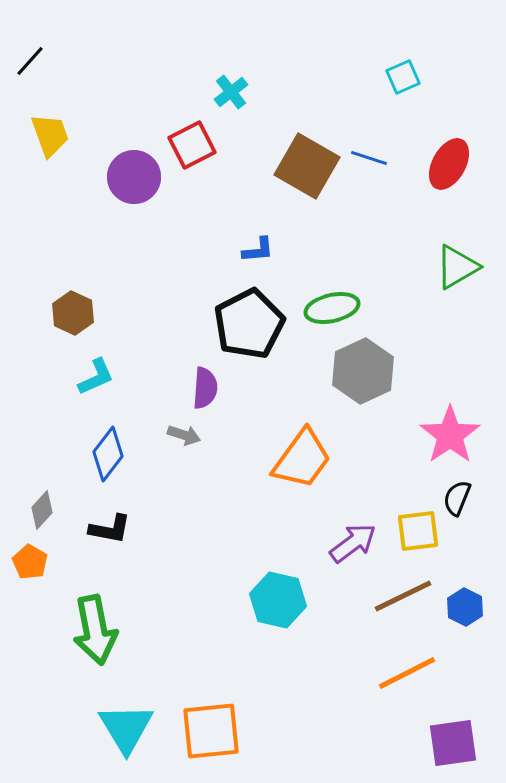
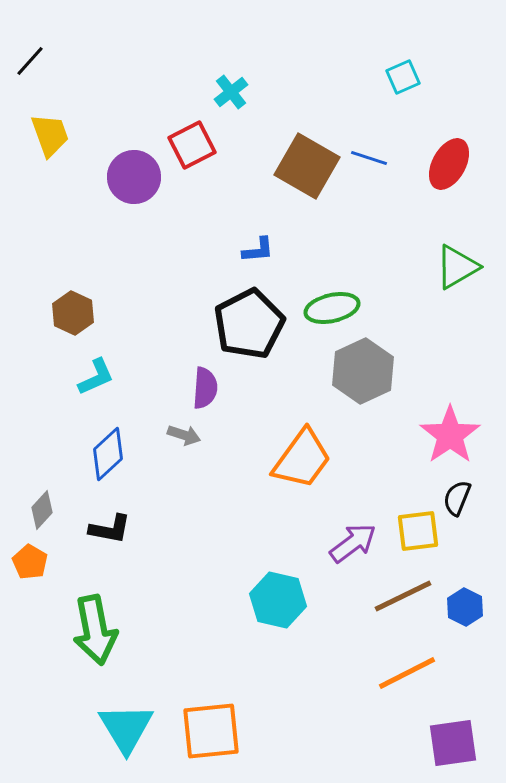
blue diamond: rotated 10 degrees clockwise
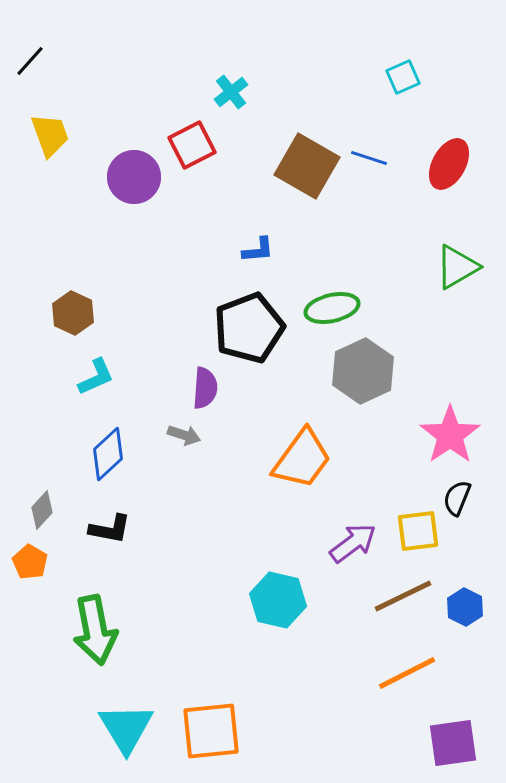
black pentagon: moved 4 px down; rotated 6 degrees clockwise
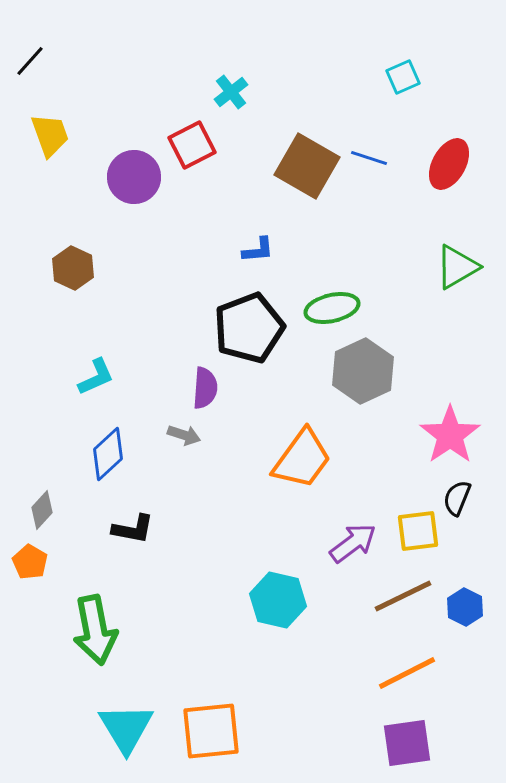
brown hexagon: moved 45 px up
black L-shape: moved 23 px right
purple square: moved 46 px left
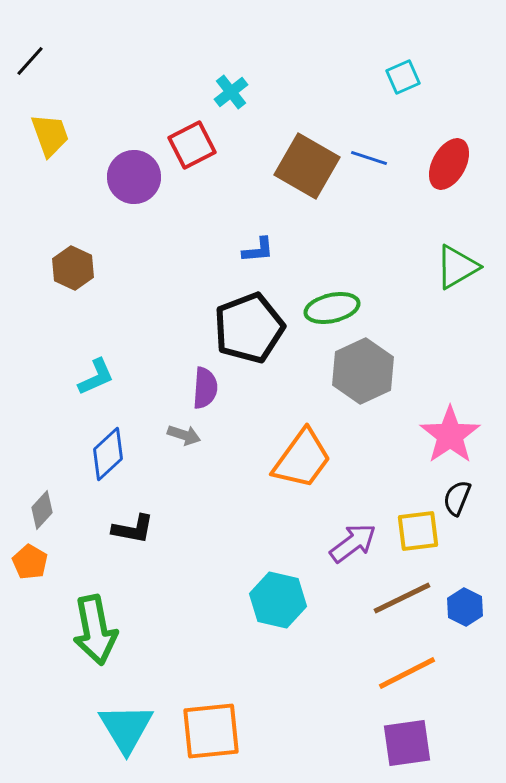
brown line: moved 1 px left, 2 px down
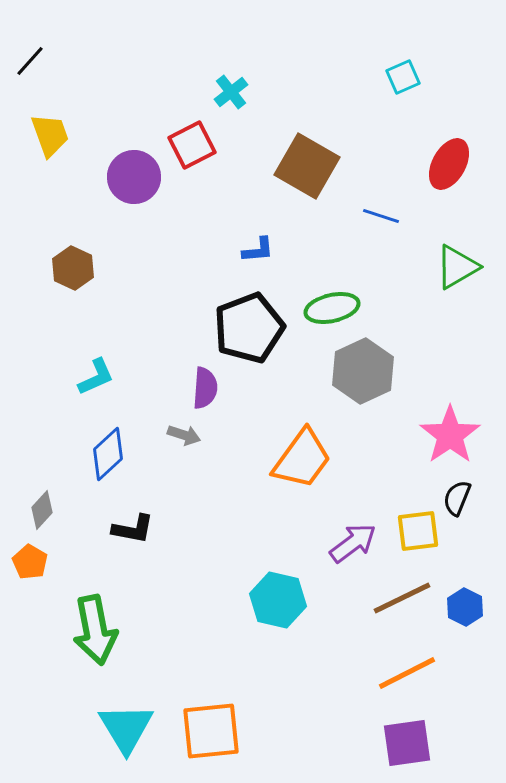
blue line: moved 12 px right, 58 px down
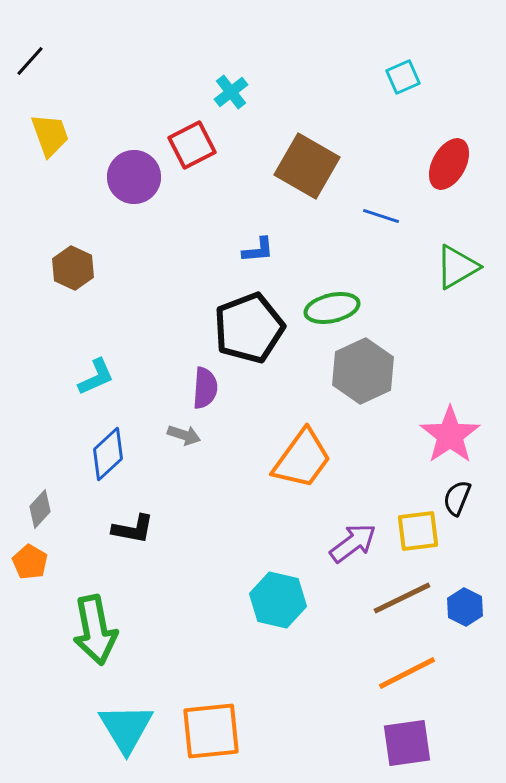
gray diamond: moved 2 px left, 1 px up
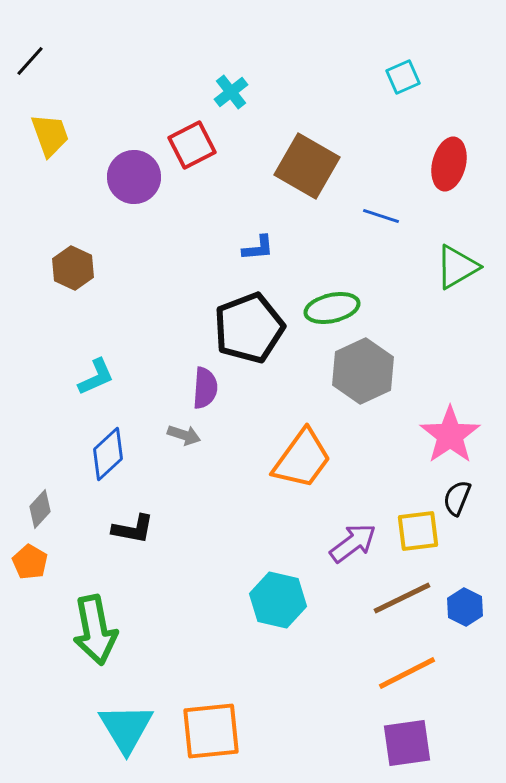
red ellipse: rotated 15 degrees counterclockwise
blue L-shape: moved 2 px up
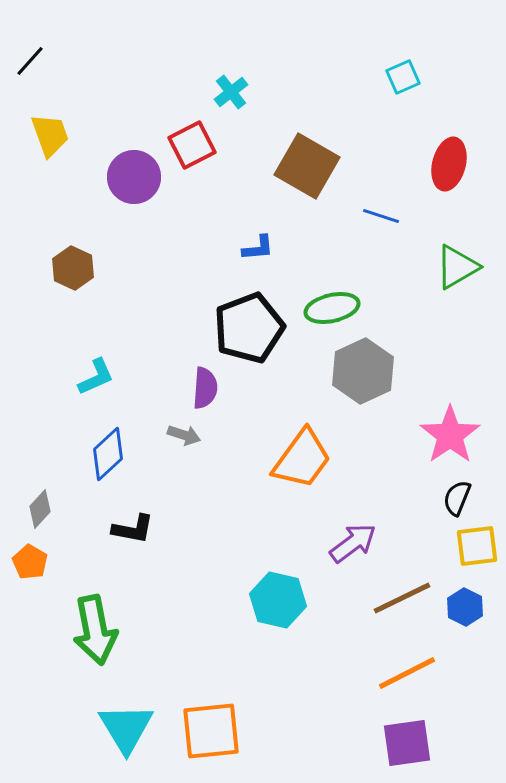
yellow square: moved 59 px right, 15 px down
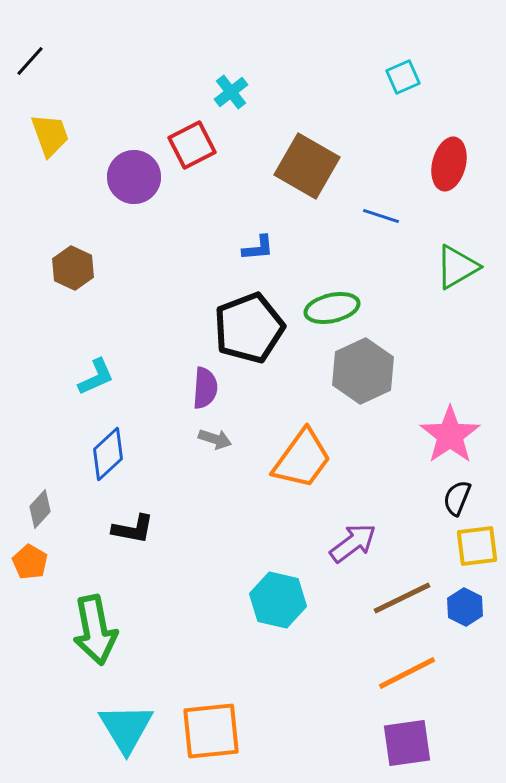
gray arrow: moved 31 px right, 4 px down
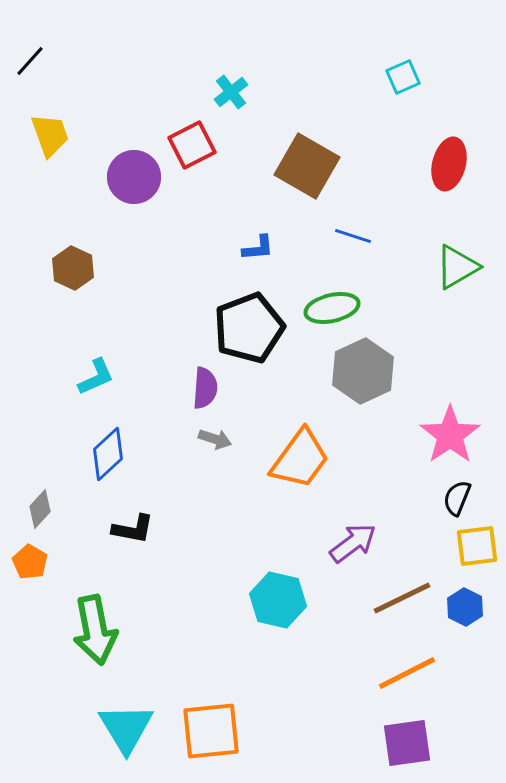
blue line: moved 28 px left, 20 px down
orange trapezoid: moved 2 px left
